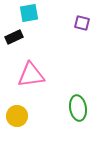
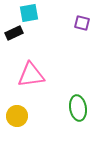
black rectangle: moved 4 px up
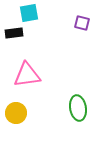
black rectangle: rotated 18 degrees clockwise
pink triangle: moved 4 px left
yellow circle: moved 1 px left, 3 px up
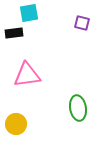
yellow circle: moved 11 px down
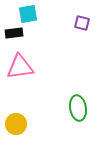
cyan square: moved 1 px left, 1 px down
pink triangle: moved 7 px left, 8 px up
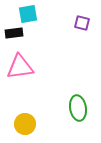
yellow circle: moved 9 px right
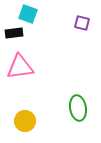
cyan square: rotated 30 degrees clockwise
yellow circle: moved 3 px up
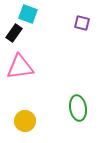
black rectangle: rotated 48 degrees counterclockwise
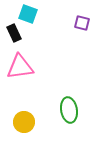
black rectangle: rotated 60 degrees counterclockwise
green ellipse: moved 9 px left, 2 px down
yellow circle: moved 1 px left, 1 px down
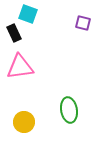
purple square: moved 1 px right
